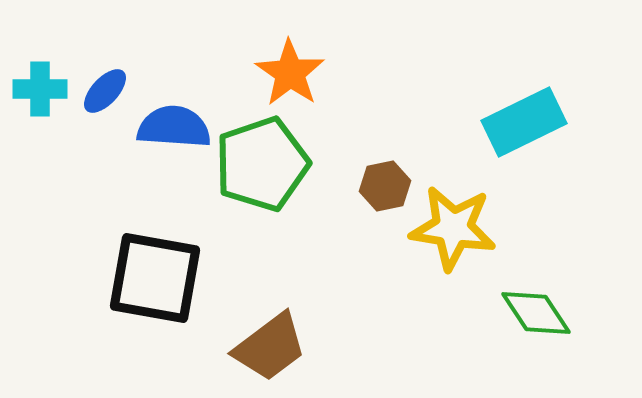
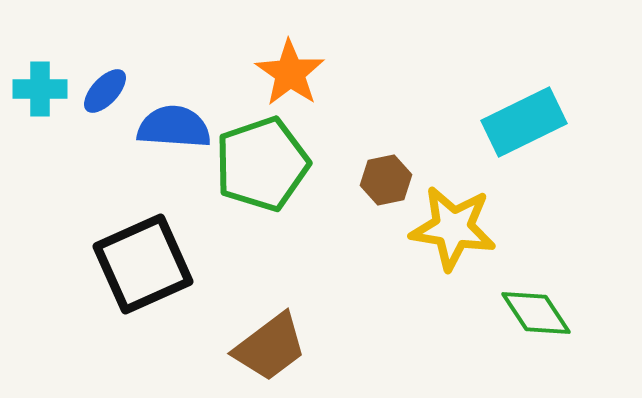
brown hexagon: moved 1 px right, 6 px up
black square: moved 12 px left, 14 px up; rotated 34 degrees counterclockwise
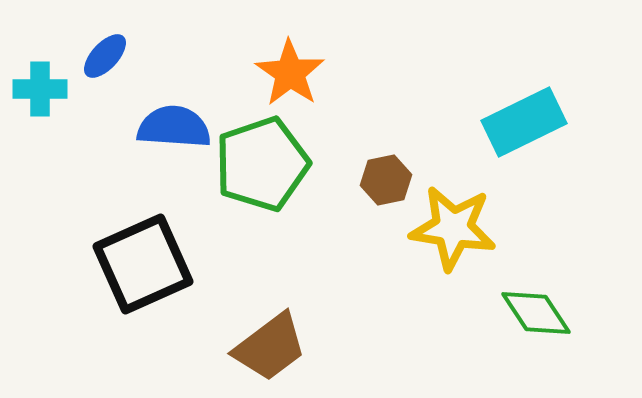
blue ellipse: moved 35 px up
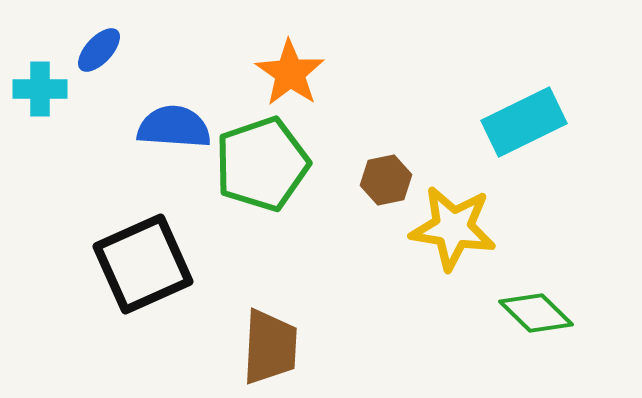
blue ellipse: moved 6 px left, 6 px up
green diamond: rotated 12 degrees counterclockwise
brown trapezoid: rotated 50 degrees counterclockwise
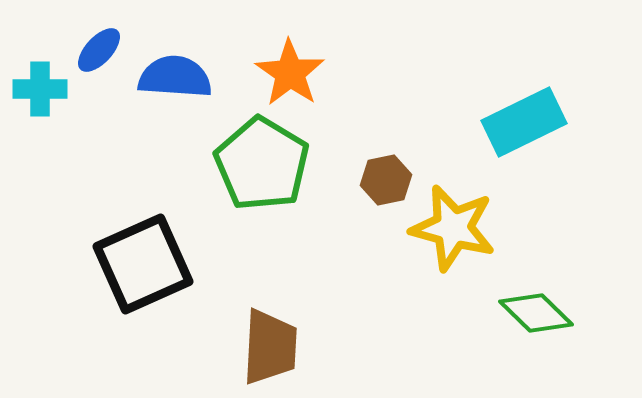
blue semicircle: moved 1 px right, 50 px up
green pentagon: rotated 22 degrees counterclockwise
yellow star: rotated 6 degrees clockwise
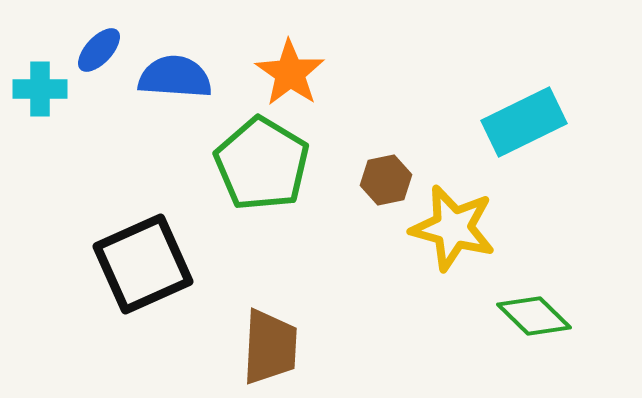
green diamond: moved 2 px left, 3 px down
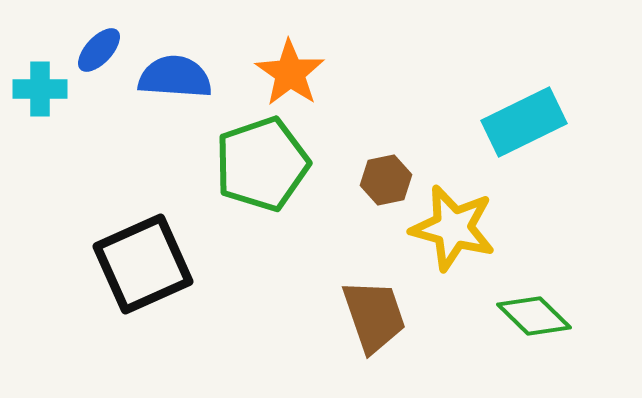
green pentagon: rotated 22 degrees clockwise
brown trapezoid: moved 104 px right, 31 px up; rotated 22 degrees counterclockwise
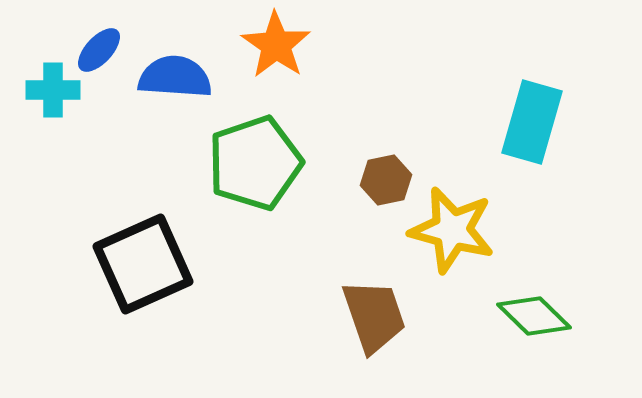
orange star: moved 14 px left, 28 px up
cyan cross: moved 13 px right, 1 px down
cyan rectangle: moved 8 px right; rotated 48 degrees counterclockwise
green pentagon: moved 7 px left, 1 px up
yellow star: moved 1 px left, 2 px down
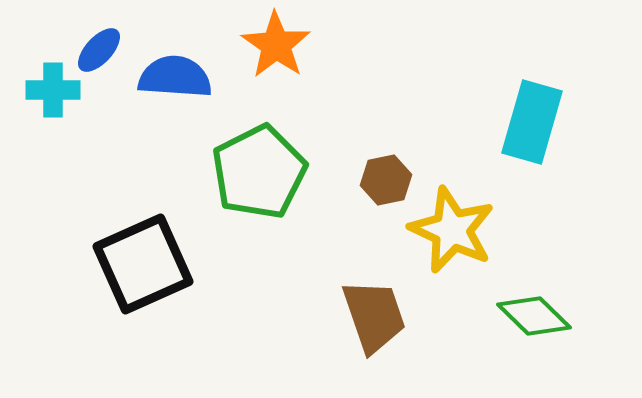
green pentagon: moved 4 px right, 9 px down; rotated 8 degrees counterclockwise
yellow star: rotated 10 degrees clockwise
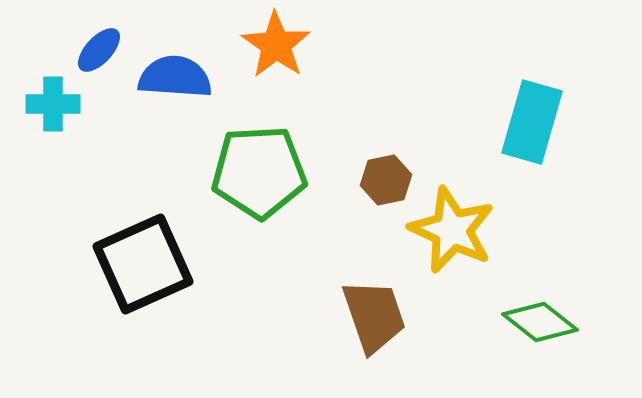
cyan cross: moved 14 px down
green pentagon: rotated 24 degrees clockwise
green diamond: moved 6 px right, 6 px down; rotated 6 degrees counterclockwise
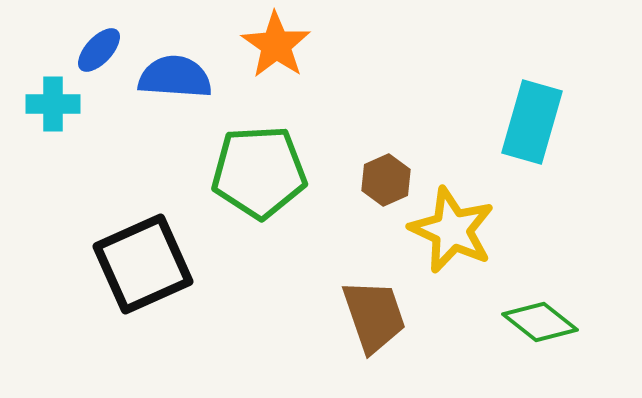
brown hexagon: rotated 12 degrees counterclockwise
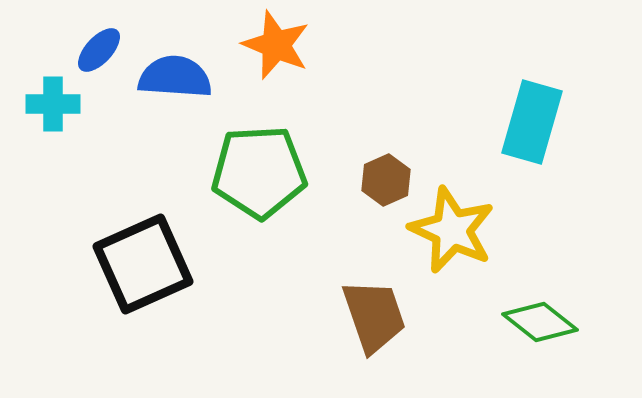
orange star: rotated 12 degrees counterclockwise
